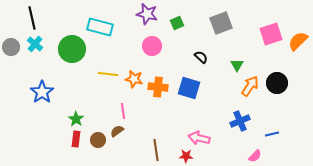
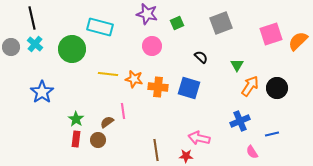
black circle: moved 5 px down
brown semicircle: moved 10 px left, 9 px up
pink semicircle: moved 3 px left, 4 px up; rotated 104 degrees clockwise
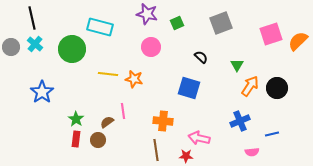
pink circle: moved 1 px left, 1 px down
orange cross: moved 5 px right, 34 px down
pink semicircle: rotated 64 degrees counterclockwise
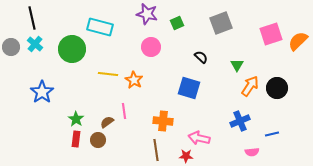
orange star: moved 1 px down; rotated 18 degrees clockwise
pink line: moved 1 px right
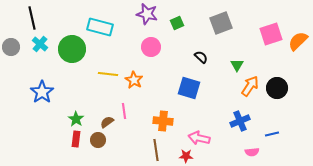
cyan cross: moved 5 px right
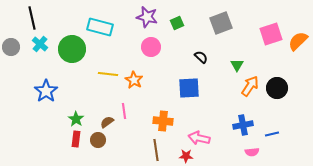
purple star: moved 3 px down
blue square: rotated 20 degrees counterclockwise
blue star: moved 4 px right, 1 px up
blue cross: moved 3 px right, 4 px down; rotated 12 degrees clockwise
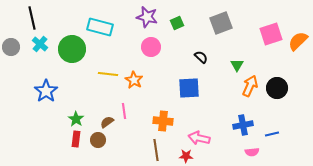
orange arrow: rotated 10 degrees counterclockwise
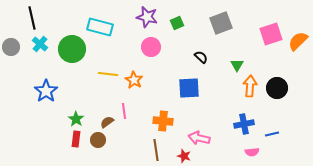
orange arrow: rotated 20 degrees counterclockwise
blue cross: moved 1 px right, 1 px up
red star: moved 2 px left; rotated 16 degrees clockwise
